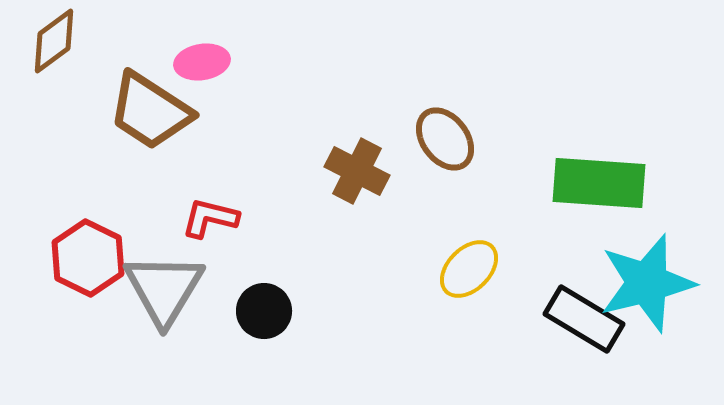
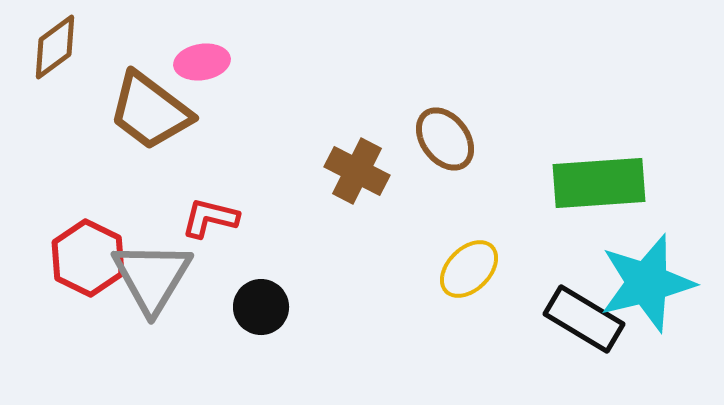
brown diamond: moved 1 px right, 6 px down
brown trapezoid: rotated 4 degrees clockwise
green rectangle: rotated 8 degrees counterclockwise
gray triangle: moved 12 px left, 12 px up
black circle: moved 3 px left, 4 px up
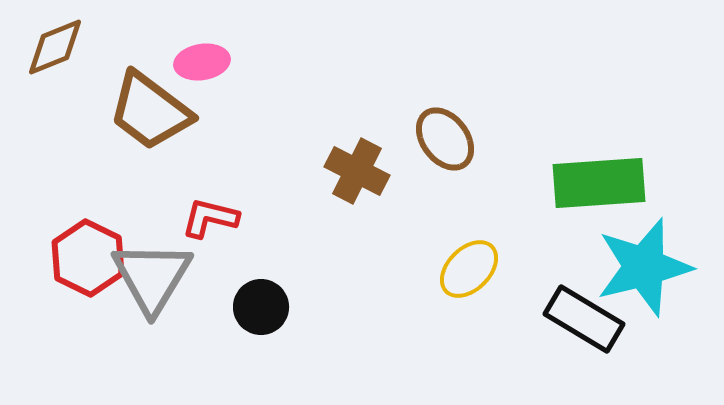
brown diamond: rotated 14 degrees clockwise
cyan star: moved 3 px left, 16 px up
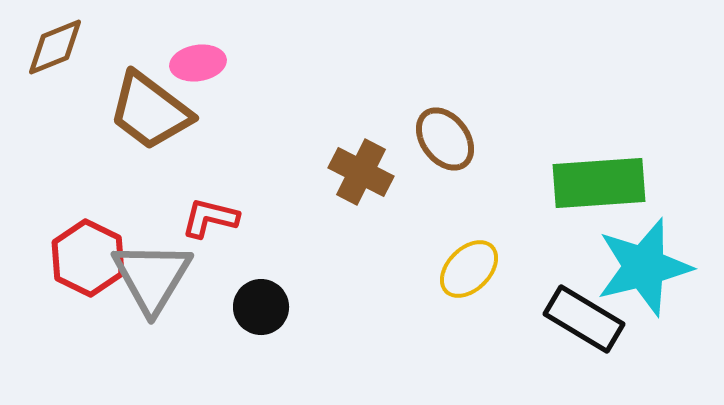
pink ellipse: moved 4 px left, 1 px down
brown cross: moved 4 px right, 1 px down
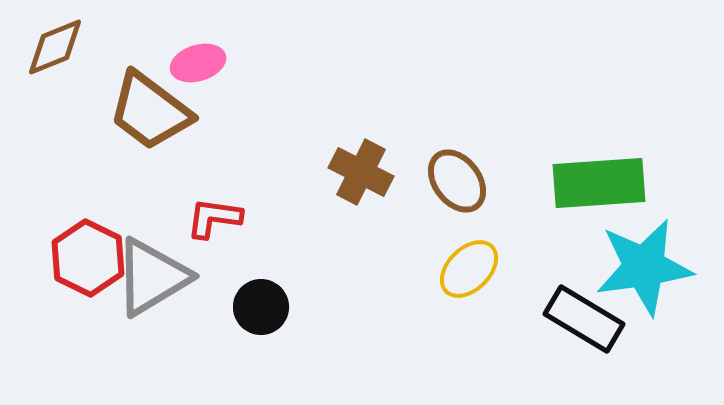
pink ellipse: rotated 8 degrees counterclockwise
brown ellipse: moved 12 px right, 42 px down
red L-shape: moved 4 px right; rotated 6 degrees counterclockwise
cyan star: rotated 6 degrees clockwise
gray triangle: rotated 28 degrees clockwise
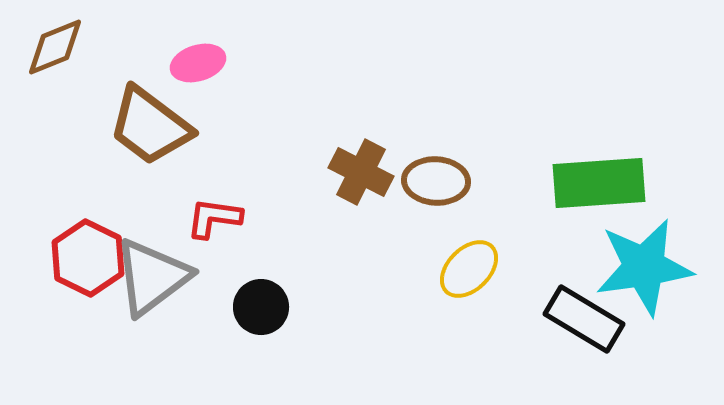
brown trapezoid: moved 15 px down
brown ellipse: moved 21 px left; rotated 50 degrees counterclockwise
gray triangle: rotated 6 degrees counterclockwise
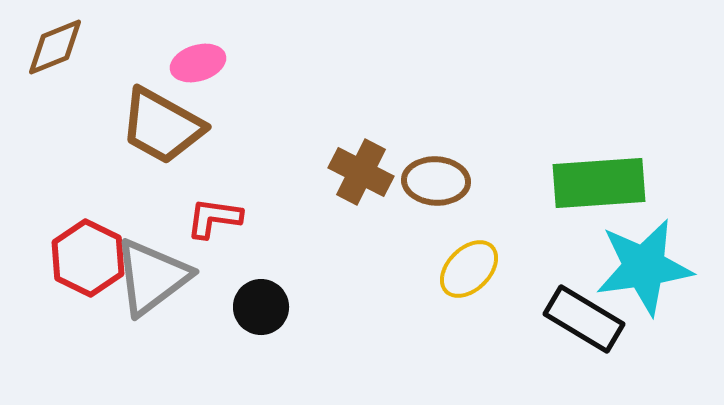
brown trapezoid: moved 12 px right; rotated 8 degrees counterclockwise
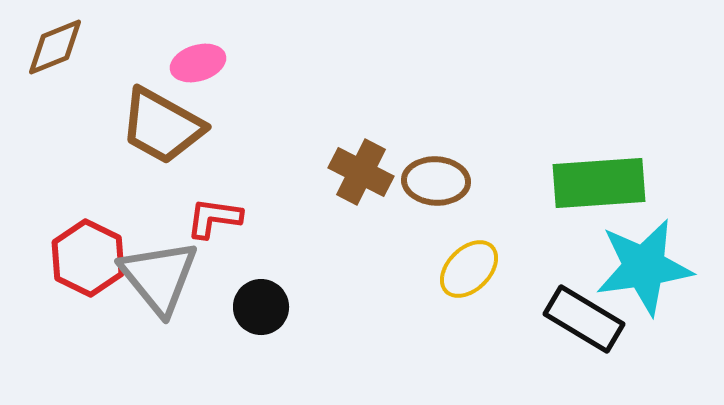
gray triangle: moved 7 px right; rotated 32 degrees counterclockwise
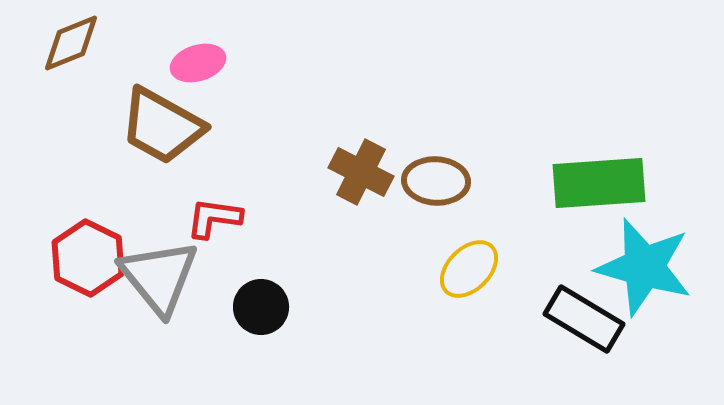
brown diamond: moved 16 px right, 4 px up
cyan star: rotated 24 degrees clockwise
